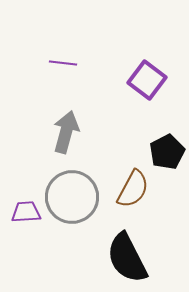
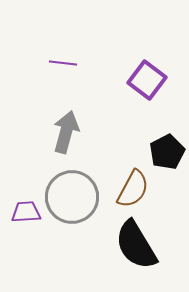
black semicircle: moved 9 px right, 13 px up; rotated 4 degrees counterclockwise
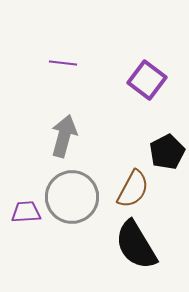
gray arrow: moved 2 px left, 4 px down
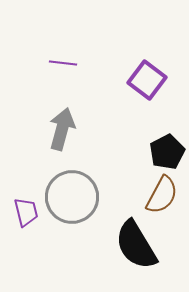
gray arrow: moved 2 px left, 7 px up
brown semicircle: moved 29 px right, 6 px down
purple trapezoid: rotated 80 degrees clockwise
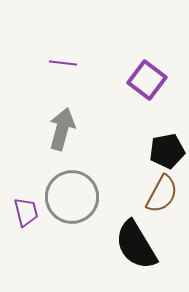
black pentagon: moved 1 px up; rotated 16 degrees clockwise
brown semicircle: moved 1 px up
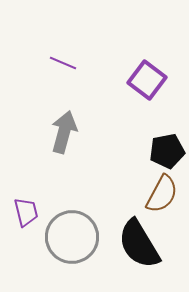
purple line: rotated 16 degrees clockwise
gray arrow: moved 2 px right, 3 px down
gray circle: moved 40 px down
black semicircle: moved 3 px right, 1 px up
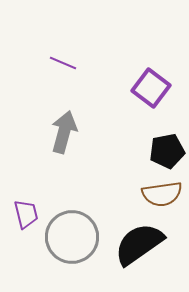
purple square: moved 4 px right, 8 px down
brown semicircle: rotated 54 degrees clockwise
purple trapezoid: moved 2 px down
black semicircle: rotated 86 degrees clockwise
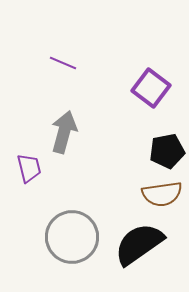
purple trapezoid: moved 3 px right, 46 px up
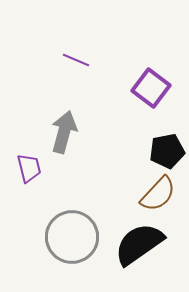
purple line: moved 13 px right, 3 px up
brown semicircle: moved 4 px left; rotated 39 degrees counterclockwise
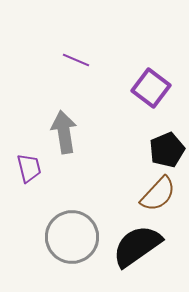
gray arrow: rotated 24 degrees counterclockwise
black pentagon: moved 1 px up; rotated 12 degrees counterclockwise
black semicircle: moved 2 px left, 2 px down
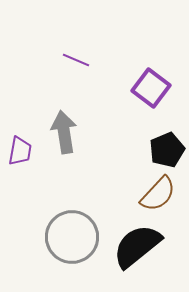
purple trapezoid: moved 9 px left, 17 px up; rotated 24 degrees clockwise
black semicircle: rotated 4 degrees counterclockwise
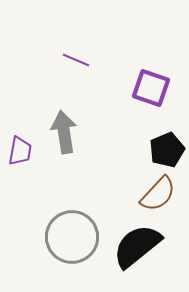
purple square: rotated 18 degrees counterclockwise
